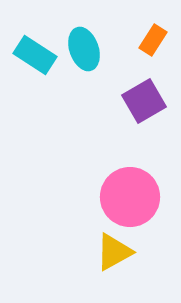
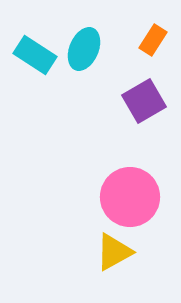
cyan ellipse: rotated 42 degrees clockwise
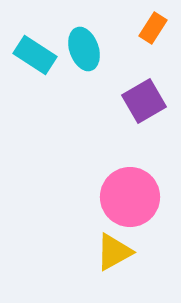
orange rectangle: moved 12 px up
cyan ellipse: rotated 42 degrees counterclockwise
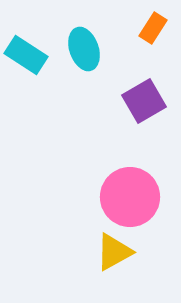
cyan rectangle: moved 9 px left
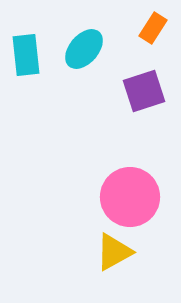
cyan ellipse: rotated 60 degrees clockwise
cyan rectangle: rotated 51 degrees clockwise
purple square: moved 10 px up; rotated 12 degrees clockwise
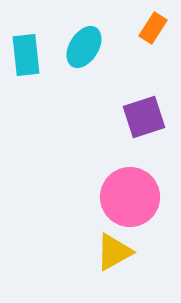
cyan ellipse: moved 2 px up; rotated 9 degrees counterclockwise
purple square: moved 26 px down
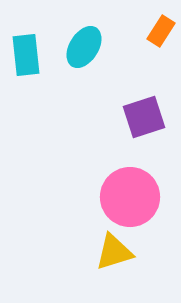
orange rectangle: moved 8 px right, 3 px down
yellow triangle: rotated 12 degrees clockwise
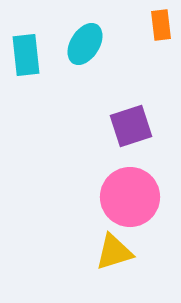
orange rectangle: moved 6 px up; rotated 40 degrees counterclockwise
cyan ellipse: moved 1 px right, 3 px up
purple square: moved 13 px left, 9 px down
